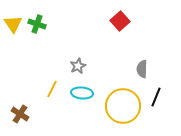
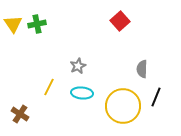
green cross: rotated 30 degrees counterclockwise
yellow line: moved 3 px left, 2 px up
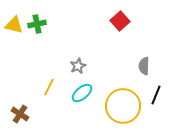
yellow triangle: moved 1 px right, 1 px down; rotated 42 degrees counterclockwise
gray semicircle: moved 2 px right, 3 px up
cyan ellipse: rotated 45 degrees counterclockwise
black line: moved 2 px up
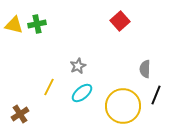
gray semicircle: moved 1 px right, 3 px down
brown cross: rotated 24 degrees clockwise
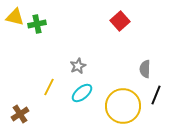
yellow triangle: moved 1 px right, 8 px up
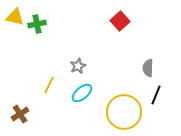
gray semicircle: moved 3 px right, 1 px up
yellow line: moved 2 px up
yellow circle: moved 1 px right, 6 px down
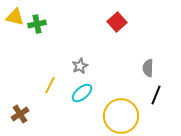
red square: moved 3 px left, 1 px down
gray star: moved 2 px right
yellow line: moved 1 px right
yellow circle: moved 3 px left, 4 px down
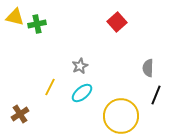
yellow line: moved 2 px down
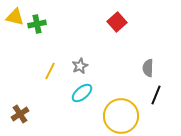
yellow line: moved 16 px up
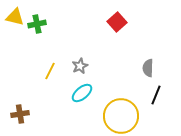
brown cross: rotated 24 degrees clockwise
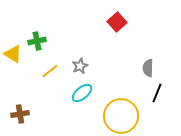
yellow triangle: moved 2 px left, 37 px down; rotated 18 degrees clockwise
green cross: moved 17 px down
yellow line: rotated 24 degrees clockwise
black line: moved 1 px right, 2 px up
